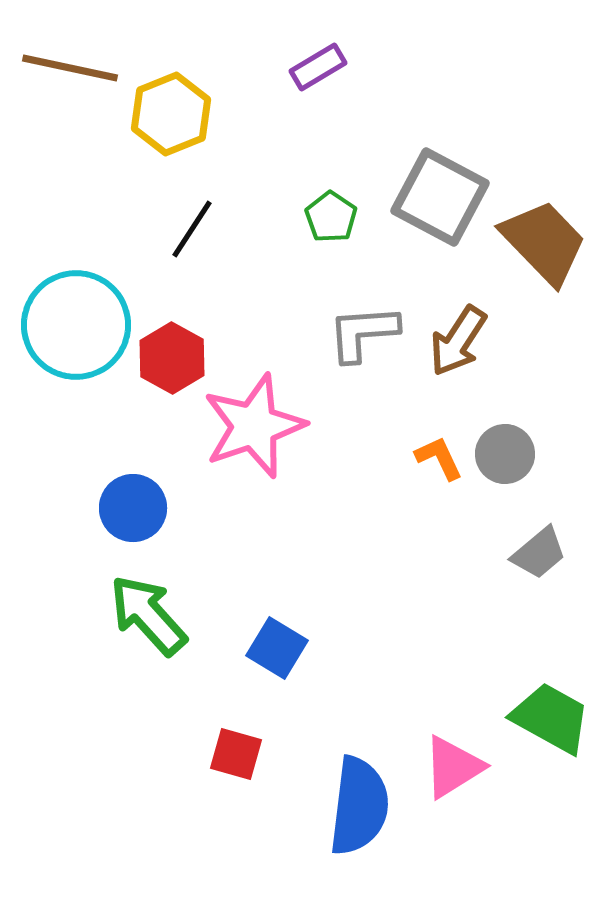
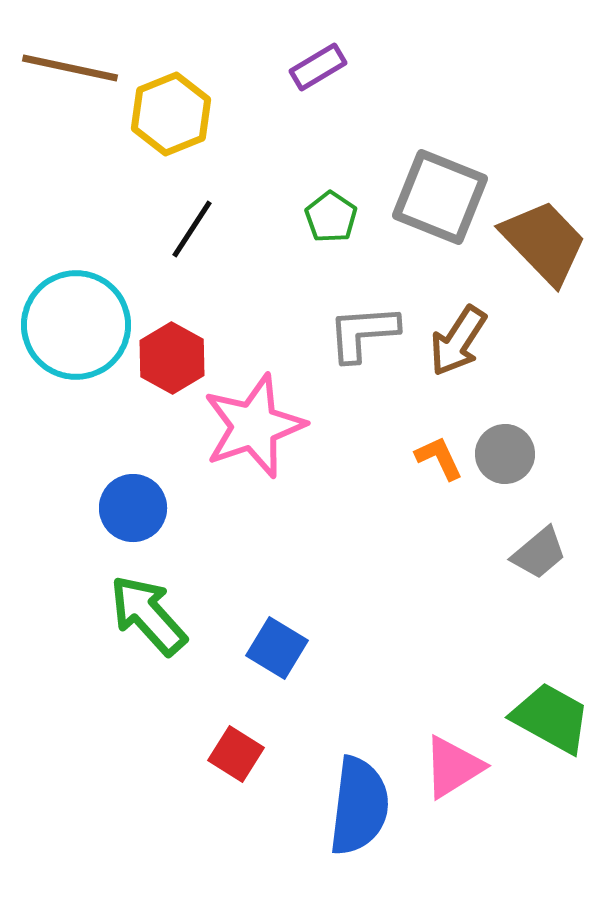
gray square: rotated 6 degrees counterclockwise
red square: rotated 16 degrees clockwise
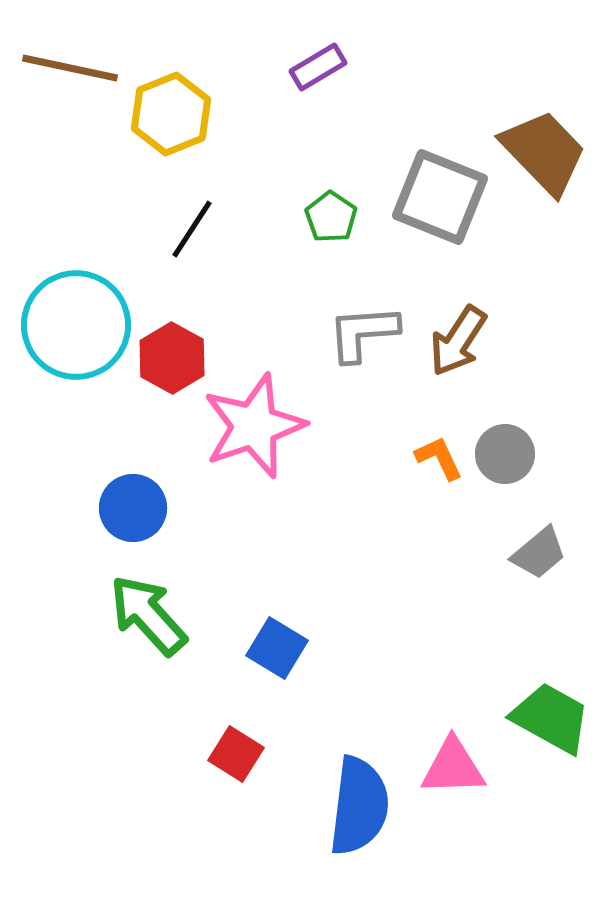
brown trapezoid: moved 90 px up
pink triangle: rotated 30 degrees clockwise
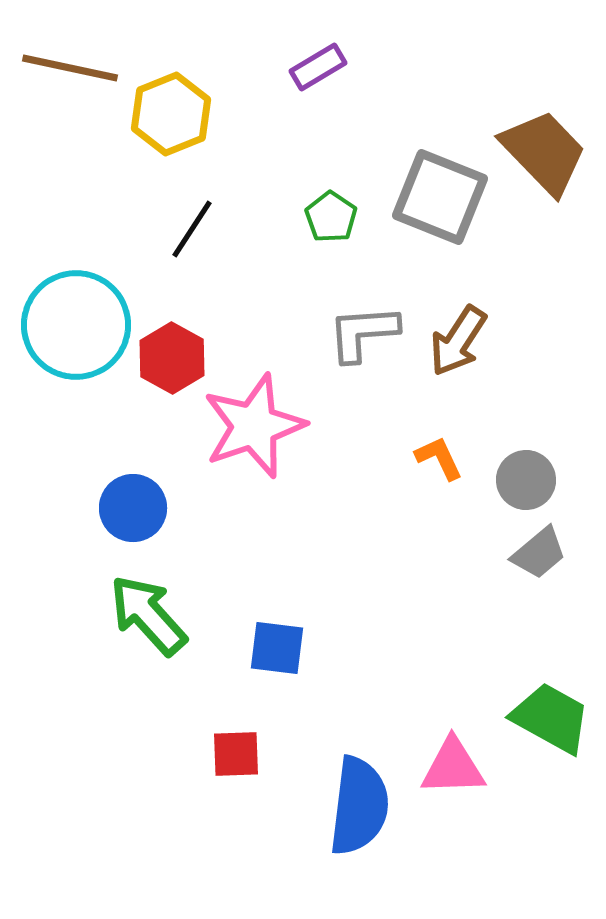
gray circle: moved 21 px right, 26 px down
blue square: rotated 24 degrees counterclockwise
red square: rotated 34 degrees counterclockwise
